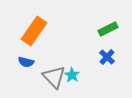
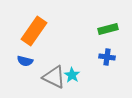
green rectangle: rotated 12 degrees clockwise
blue cross: rotated 35 degrees counterclockwise
blue semicircle: moved 1 px left, 1 px up
gray triangle: rotated 20 degrees counterclockwise
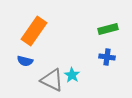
gray triangle: moved 2 px left, 3 px down
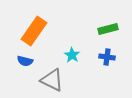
cyan star: moved 20 px up
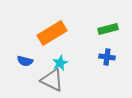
orange rectangle: moved 18 px right, 2 px down; rotated 24 degrees clockwise
cyan star: moved 12 px left, 8 px down; rotated 14 degrees clockwise
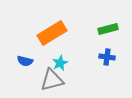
gray triangle: rotated 40 degrees counterclockwise
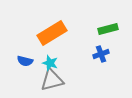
blue cross: moved 6 px left, 3 px up; rotated 28 degrees counterclockwise
cyan star: moved 10 px left; rotated 28 degrees counterclockwise
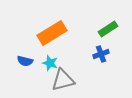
green rectangle: rotated 18 degrees counterclockwise
gray triangle: moved 11 px right
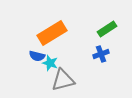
green rectangle: moved 1 px left
blue semicircle: moved 12 px right, 5 px up
